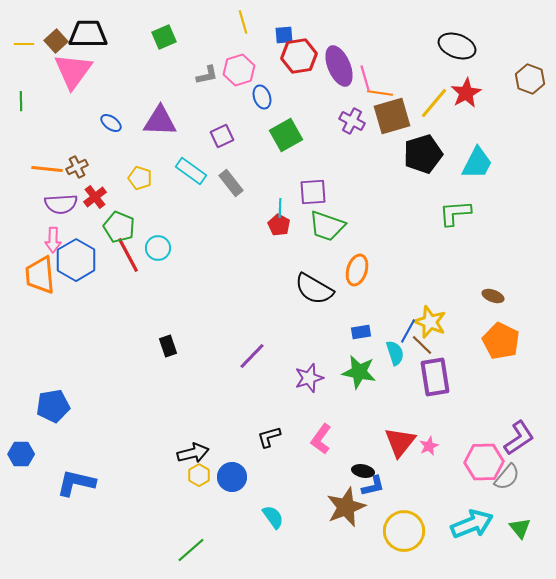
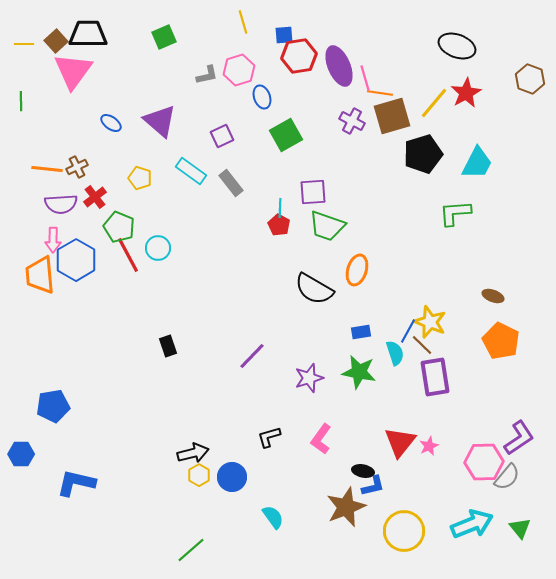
purple triangle at (160, 121): rotated 39 degrees clockwise
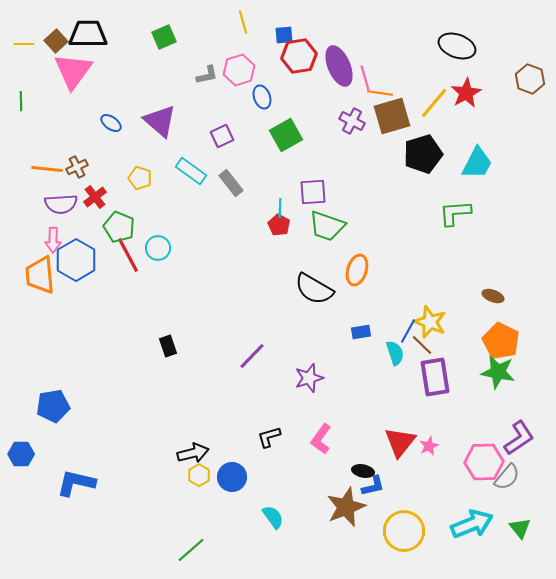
green star at (359, 372): moved 139 px right
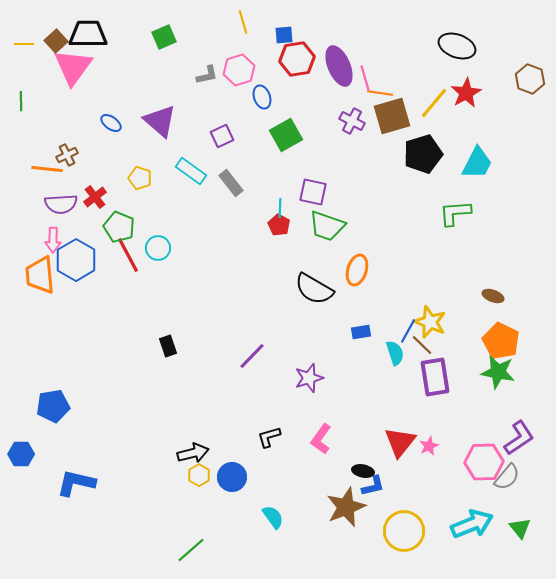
red hexagon at (299, 56): moved 2 px left, 3 px down
pink triangle at (73, 71): moved 4 px up
brown cross at (77, 167): moved 10 px left, 12 px up
purple square at (313, 192): rotated 16 degrees clockwise
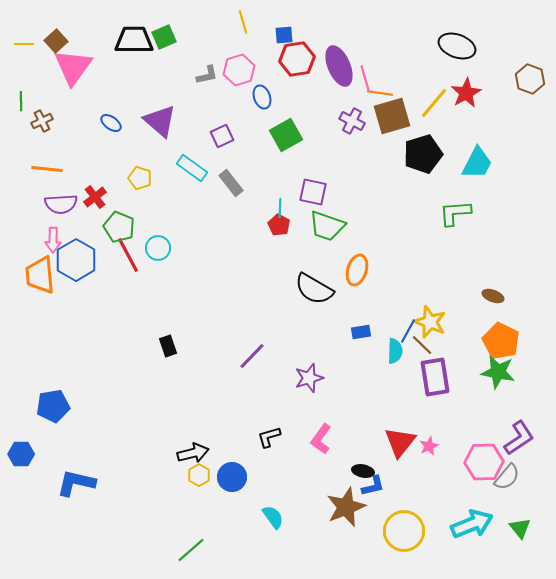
black trapezoid at (88, 34): moved 46 px right, 6 px down
brown cross at (67, 155): moved 25 px left, 34 px up
cyan rectangle at (191, 171): moved 1 px right, 3 px up
cyan semicircle at (395, 353): moved 2 px up; rotated 20 degrees clockwise
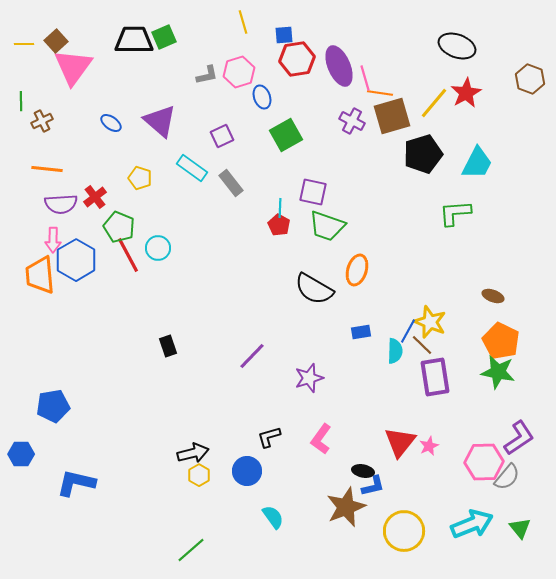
pink hexagon at (239, 70): moved 2 px down
blue circle at (232, 477): moved 15 px right, 6 px up
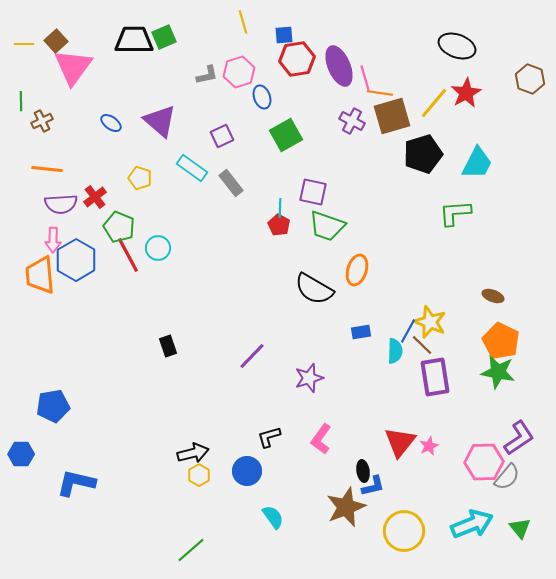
black ellipse at (363, 471): rotated 70 degrees clockwise
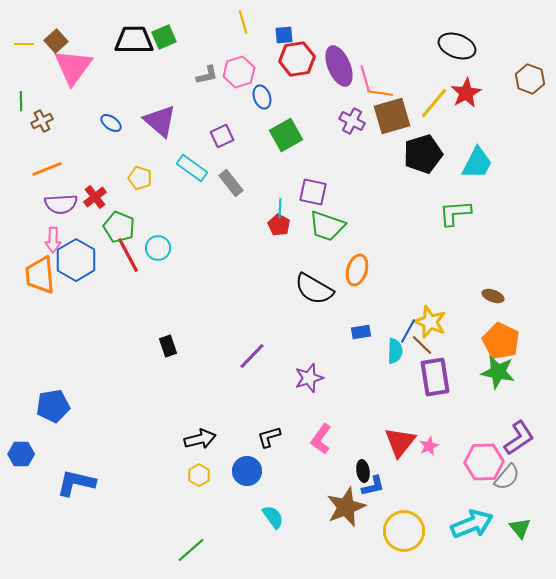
orange line at (47, 169): rotated 28 degrees counterclockwise
black arrow at (193, 453): moved 7 px right, 14 px up
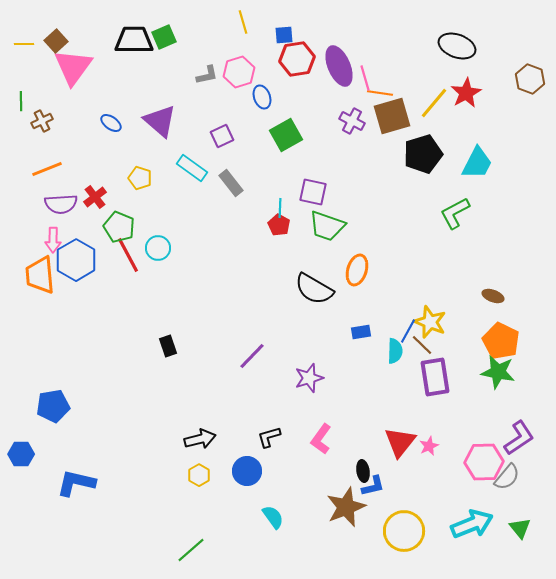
green L-shape at (455, 213): rotated 24 degrees counterclockwise
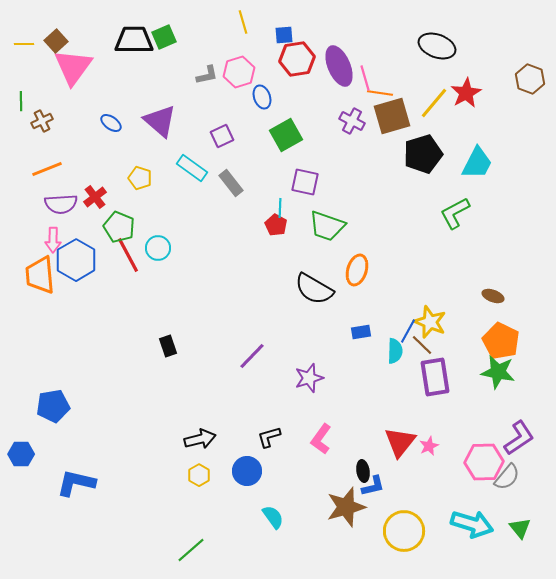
black ellipse at (457, 46): moved 20 px left
purple square at (313, 192): moved 8 px left, 10 px up
red pentagon at (279, 225): moved 3 px left
brown star at (346, 507): rotated 6 degrees clockwise
cyan arrow at (472, 524): rotated 39 degrees clockwise
